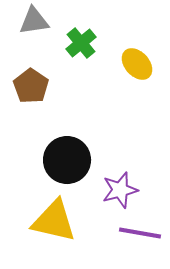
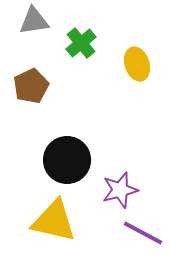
yellow ellipse: rotated 24 degrees clockwise
brown pentagon: rotated 12 degrees clockwise
purple line: moved 3 px right; rotated 18 degrees clockwise
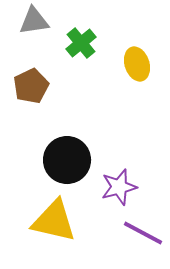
purple star: moved 1 px left, 3 px up
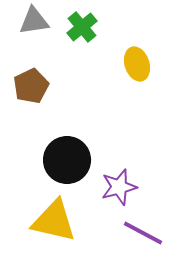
green cross: moved 1 px right, 16 px up
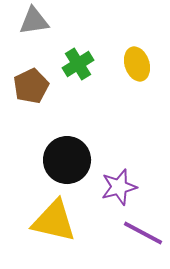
green cross: moved 4 px left, 37 px down; rotated 8 degrees clockwise
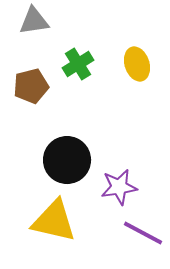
brown pentagon: rotated 12 degrees clockwise
purple star: rotated 6 degrees clockwise
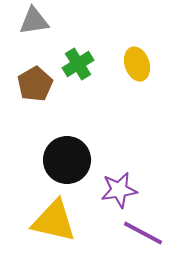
brown pentagon: moved 4 px right, 2 px up; rotated 16 degrees counterclockwise
purple star: moved 3 px down
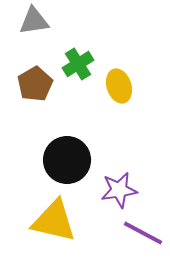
yellow ellipse: moved 18 px left, 22 px down
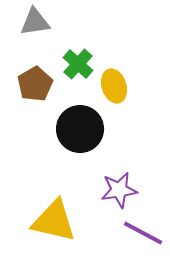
gray triangle: moved 1 px right, 1 px down
green cross: rotated 16 degrees counterclockwise
yellow ellipse: moved 5 px left
black circle: moved 13 px right, 31 px up
